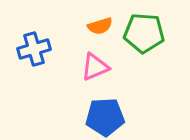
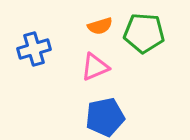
blue pentagon: rotated 9 degrees counterclockwise
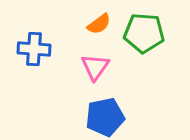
orange semicircle: moved 1 px left, 2 px up; rotated 20 degrees counterclockwise
blue cross: rotated 20 degrees clockwise
pink triangle: rotated 32 degrees counterclockwise
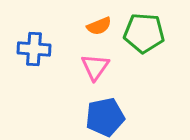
orange semicircle: moved 2 px down; rotated 15 degrees clockwise
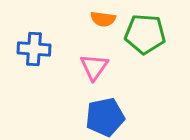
orange semicircle: moved 4 px right, 7 px up; rotated 30 degrees clockwise
green pentagon: moved 1 px right, 1 px down
pink triangle: moved 1 px left
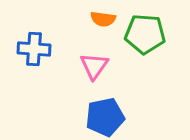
pink triangle: moved 1 px up
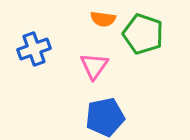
green pentagon: moved 2 px left; rotated 15 degrees clockwise
blue cross: rotated 24 degrees counterclockwise
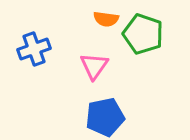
orange semicircle: moved 3 px right
